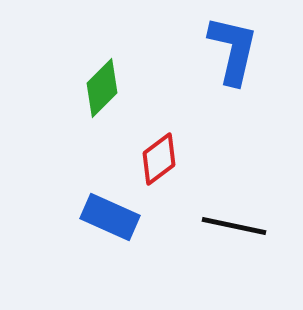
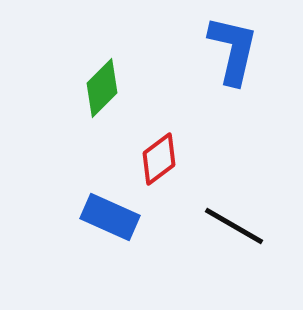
black line: rotated 18 degrees clockwise
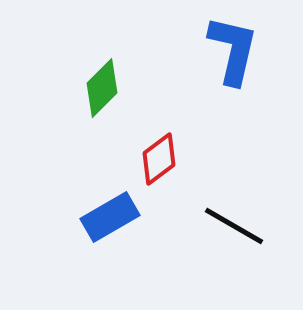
blue rectangle: rotated 54 degrees counterclockwise
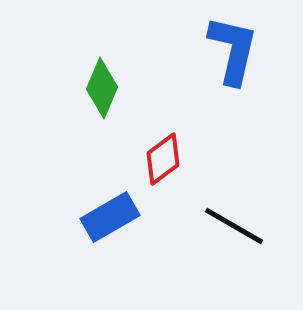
green diamond: rotated 22 degrees counterclockwise
red diamond: moved 4 px right
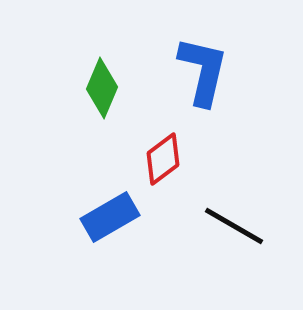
blue L-shape: moved 30 px left, 21 px down
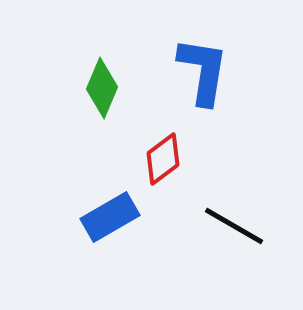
blue L-shape: rotated 4 degrees counterclockwise
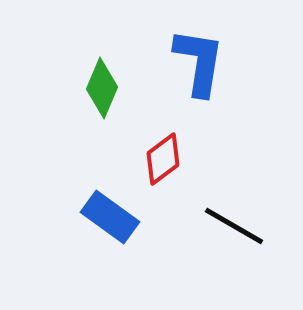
blue L-shape: moved 4 px left, 9 px up
blue rectangle: rotated 66 degrees clockwise
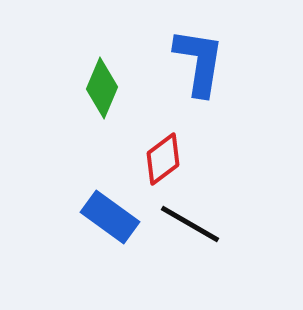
black line: moved 44 px left, 2 px up
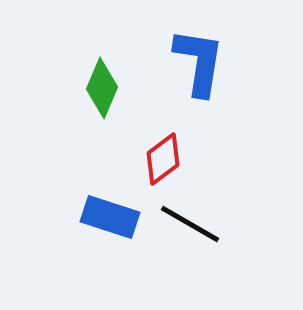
blue rectangle: rotated 18 degrees counterclockwise
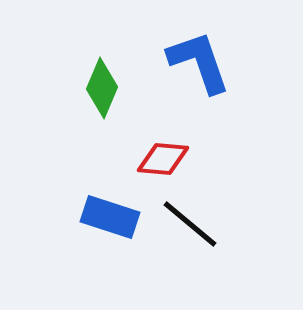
blue L-shape: rotated 28 degrees counterclockwise
red diamond: rotated 42 degrees clockwise
black line: rotated 10 degrees clockwise
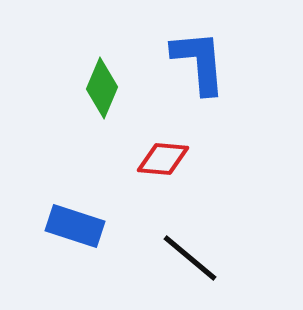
blue L-shape: rotated 14 degrees clockwise
blue rectangle: moved 35 px left, 9 px down
black line: moved 34 px down
